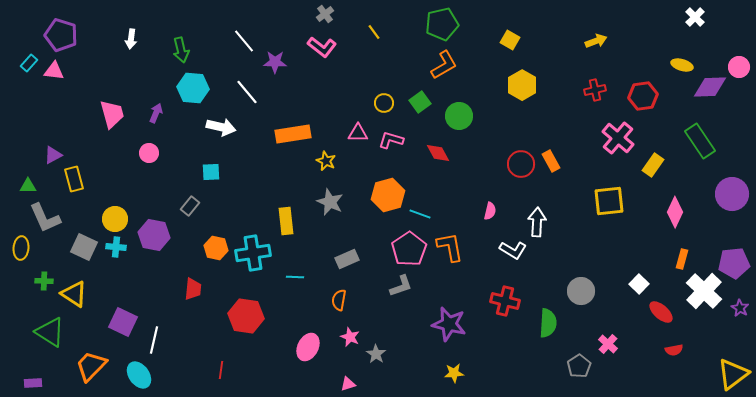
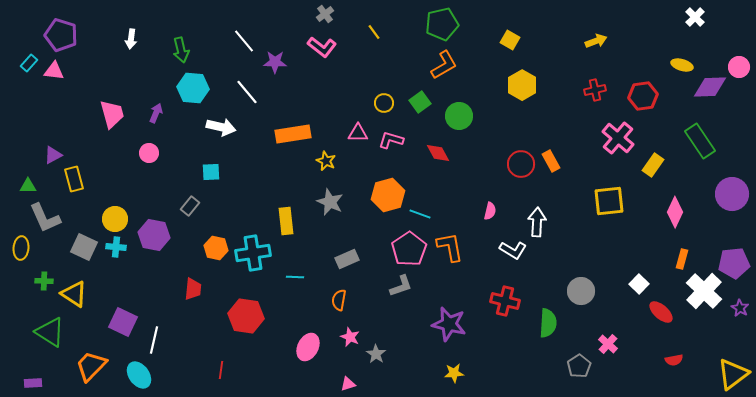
red semicircle at (674, 350): moved 10 px down
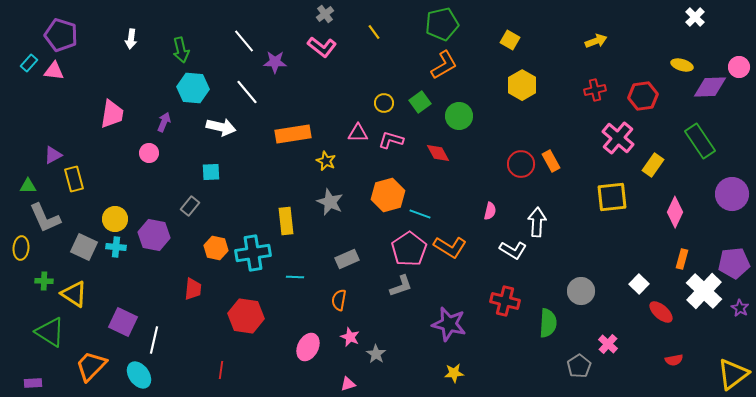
purple arrow at (156, 113): moved 8 px right, 9 px down
pink trapezoid at (112, 114): rotated 24 degrees clockwise
yellow square at (609, 201): moved 3 px right, 4 px up
orange L-shape at (450, 247): rotated 132 degrees clockwise
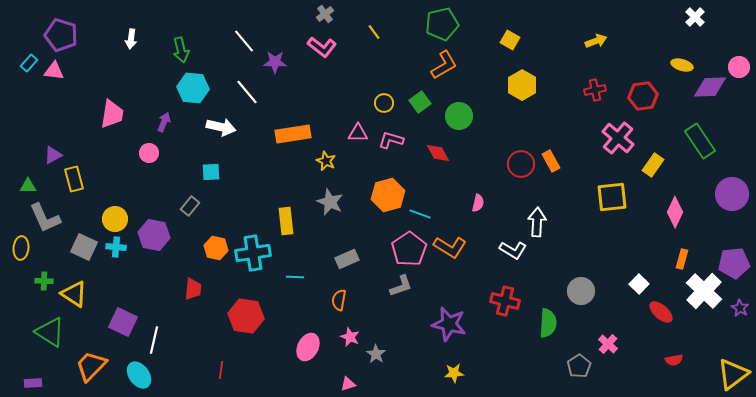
pink semicircle at (490, 211): moved 12 px left, 8 px up
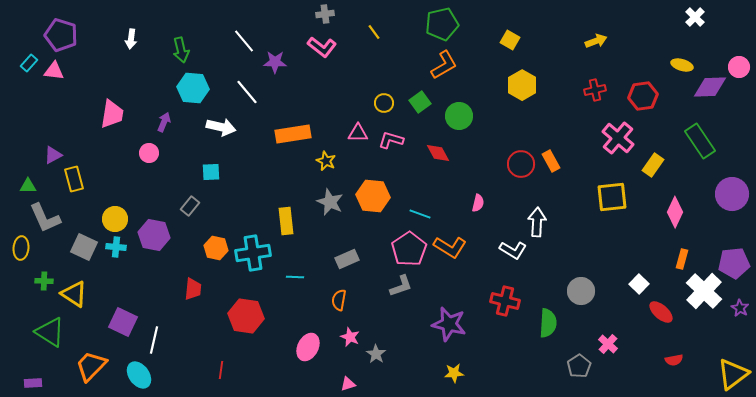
gray cross at (325, 14): rotated 30 degrees clockwise
orange hexagon at (388, 195): moved 15 px left, 1 px down; rotated 20 degrees clockwise
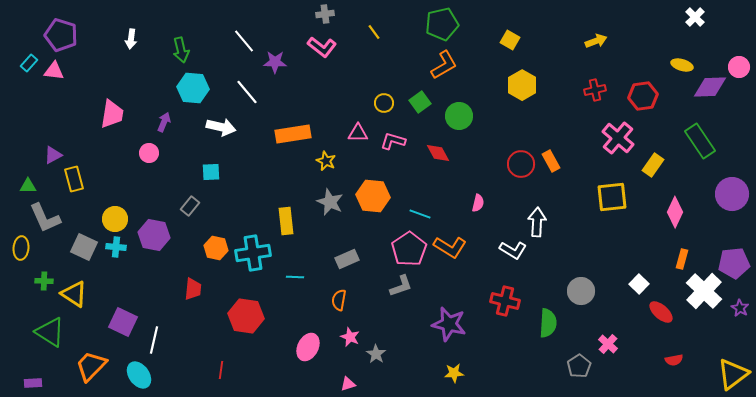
pink L-shape at (391, 140): moved 2 px right, 1 px down
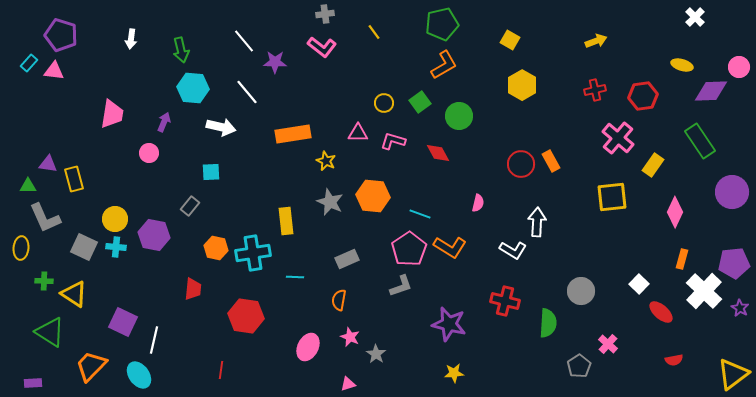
purple diamond at (710, 87): moved 1 px right, 4 px down
purple triangle at (53, 155): moved 5 px left, 9 px down; rotated 36 degrees clockwise
purple circle at (732, 194): moved 2 px up
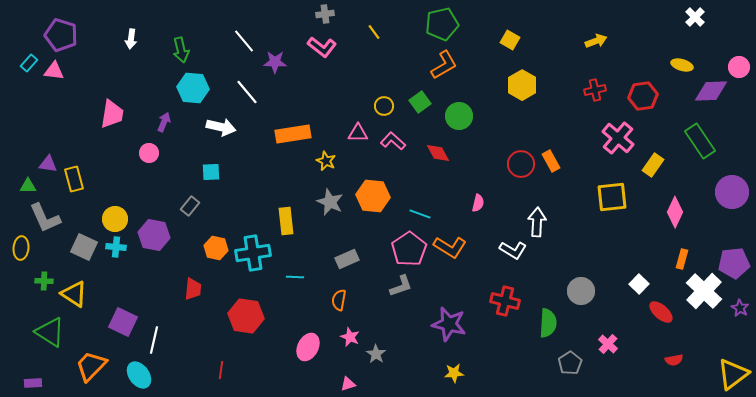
yellow circle at (384, 103): moved 3 px down
pink L-shape at (393, 141): rotated 25 degrees clockwise
gray pentagon at (579, 366): moved 9 px left, 3 px up
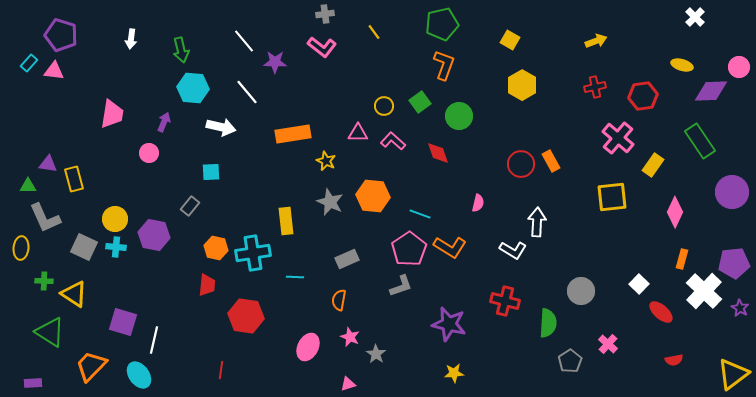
orange L-shape at (444, 65): rotated 40 degrees counterclockwise
red cross at (595, 90): moved 3 px up
red diamond at (438, 153): rotated 10 degrees clockwise
red trapezoid at (193, 289): moved 14 px right, 4 px up
purple square at (123, 322): rotated 8 degrees counterclockwise
gray pentagon at (570, 363): moved 2 px up
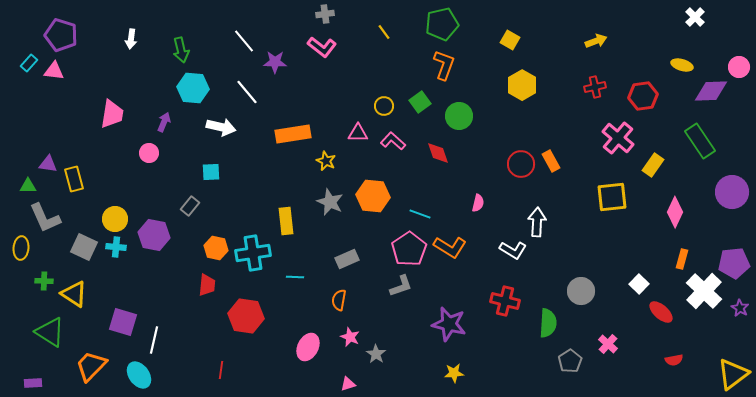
yellow line at (374, 32): moved 10 px right
